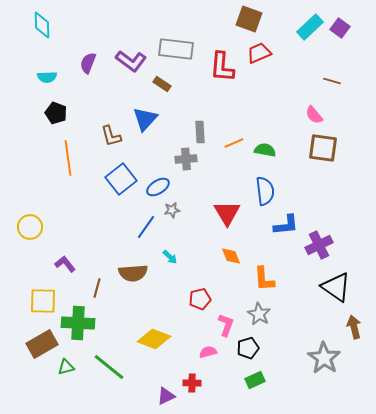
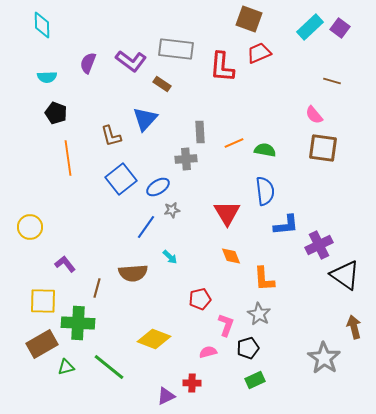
black triangle at (336, 287): moved 9 px right, 12 px up
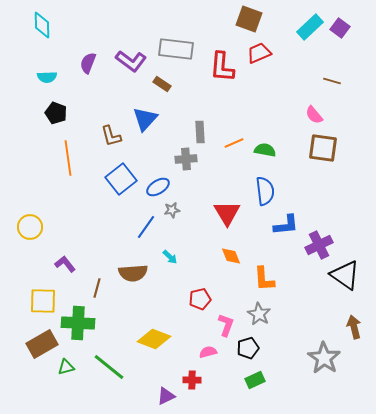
red cross at (192, 383): moved 3 px up
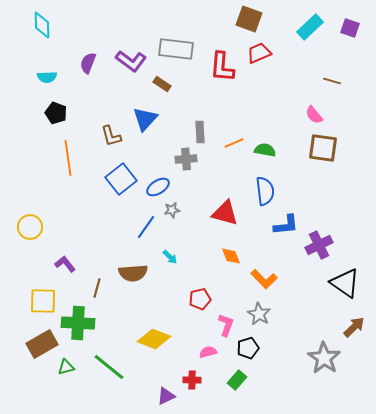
purple square at (340, 28): moved 10 px right; rotated 18 degrees counterclockwise
red triangle at (227, 213): moved 2 px left; rotated 44 degrees counterclockwise
black triangle at (345, 275): moved 8 px down
orange L-shape at (264, 279): rotated 40 degrees counterclockwise
brown arrow at (354, 327): rotated 60 degrees clockwise
green rectangle at (255, 380): moved 18 px left; rotated 24 degrees counterclockwise
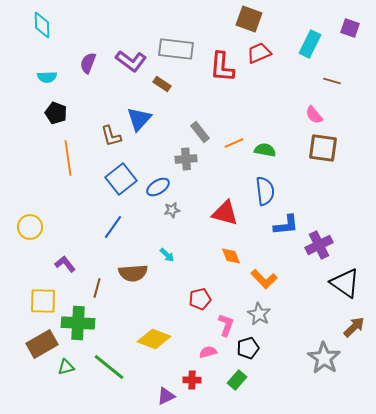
cyan rectangle at (310, 27): moved 17 px down; rotated 20 degrees counterclockwise
blue triangle at (145, 119): moved 6 px left
gray rectangle at (200, 132): rotated 35 degrees counterclockwise
blue line at (146, 227): moved 33 px left
cyan arrow at (170, 257): moved 3 px left, 2 px up
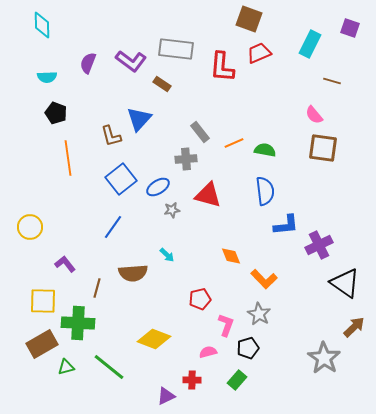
red triangle at (225, 213): moved 17 px left, 18 px up
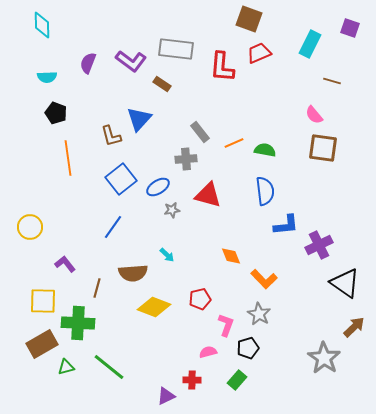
yellow diamond at (154, 339): moved 32 px up
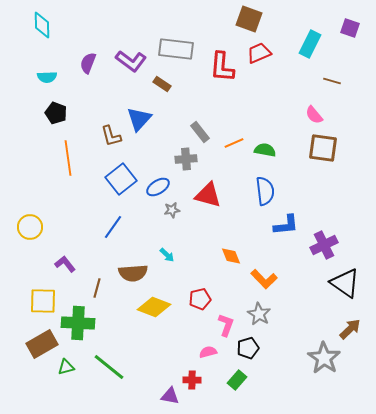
purple cross at (319, 245): moved 5 px right
brown arrow at (354, 327): moved 4 px left, 2 px down
purple triangle at (166, 396): moved 4 px right; rotated 36 degrees clockwise
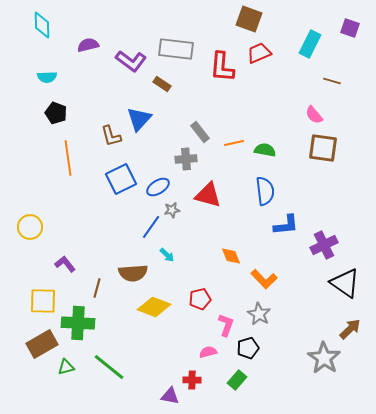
purple semicircle at (88, 63): moved 18 px up; rotated 55 degrees clockwise
orange line at (234, 143): rotated 12 degrees clockwise
blue square at (121, 179): rotated 12 degrees clockwise
blue line at (113, 227): moved 38 px right
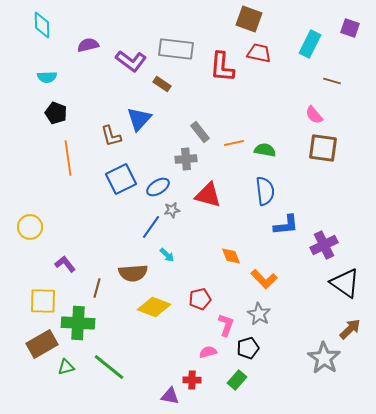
red trapezoid at (259, 53): rotated 35 degrees clockwise
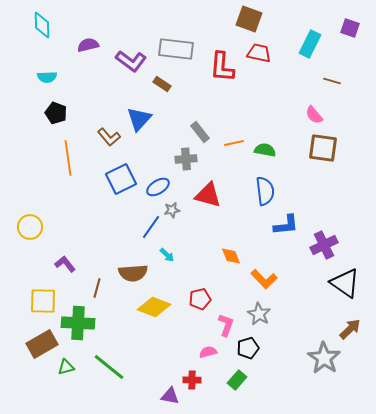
brown L-shape at (111, 136): moved 2 px left, 1 px down; rotated 25 degrees counterclockwise
